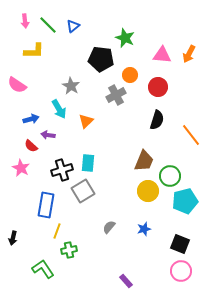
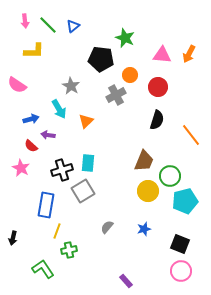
gray semicircle: moved 2 px left
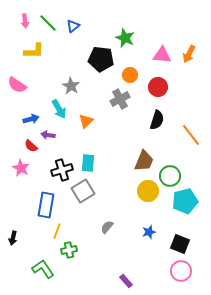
green line: moved 2 px up
gray cross: moved 4 px right, 4 px down
blue star: moved 5 px right, 3 px down
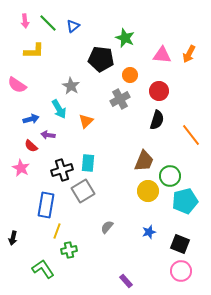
red circle: moved 1 px right, 4 px down
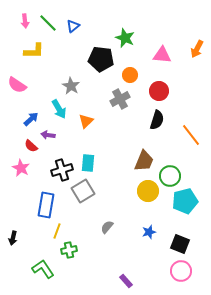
orange arrow: moved 8 px right, 5 px up
blue arrow: rotated 28 degrees counterclockwise
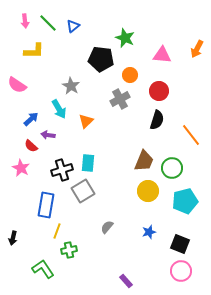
green circle: moved 2 px right, 8 px up
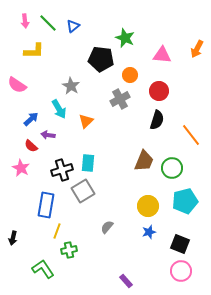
yellow circle: moved 15 px down
